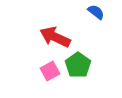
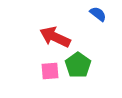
blue semicircle: moved 2 px right, 2 px down
pink square: rotated 24 degrees clockwise
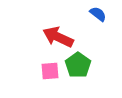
red arrow: moved 3 px right
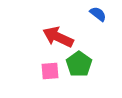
green pentagon: moved 1 px right, 1 px up
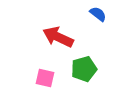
green pentagon: moved 5 px right, 5 px down; rotated 20 degrees clockwise
pink square: moved 5 px left, 7 px down; rotated 18 degrees clockwise
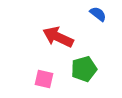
pink square: moved 1 px left, 1 px down
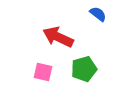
pink square: moved 1 px left, 7 px up
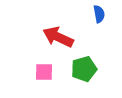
blue semicircle: moved 1 px right; rotated 42 degrees clockwise
pink square: moved 1 px right; rotated 12 degrees counterclockwise
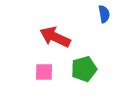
blue semicircle: moved 5 px right
red arrow: moved 3 px left
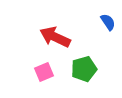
blue semicircle: moved 4 px right, 8 px down; rotated 24 degrees counterclockwise
pink square: rotated 24 degrees counterclockwise
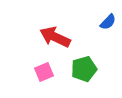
blue semicircle: rotated 78 degrees clockwise
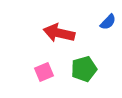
red arrow: moved 4 px right, 4 px up; rotated 12 degrees counterclockwise
